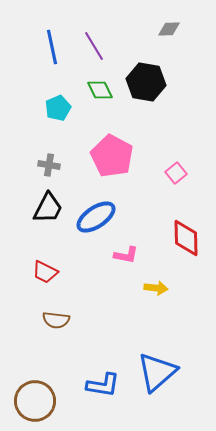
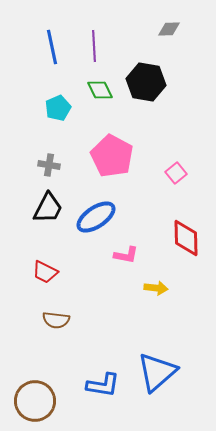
purple line: rotated 28 degrees clockwise
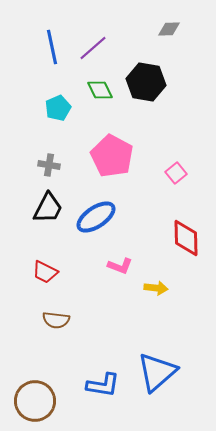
purple line: moved 1 px left, 2 px down; rotated 52 degrees clockwise
pink L-shape: moved 6 px left, 11 px down; rotated 10 degrees clockwise
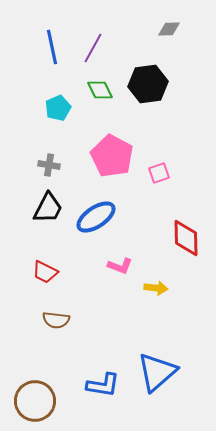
purple line: rotated 20 degrees counterclockwise
black hexagon: moved 2 px right, 2 px down; rotated 18 degrees counterclockwise
pink square: moved 17 px left; rotated 20 degrees clockwise
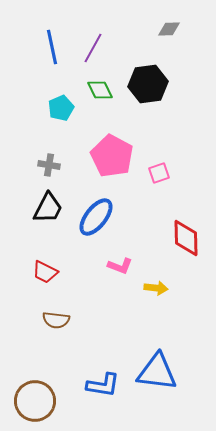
cyan pentagon: moved 3 px right
blue ellipse: rotated 18 degrees counterclockwise
blue triangle: rotated 48 degrees clockwise
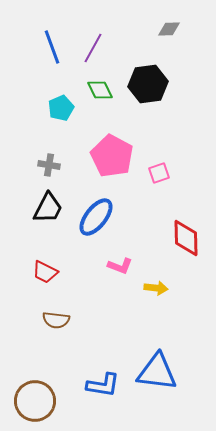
blue line: rotated 8 degrees counterclockwise
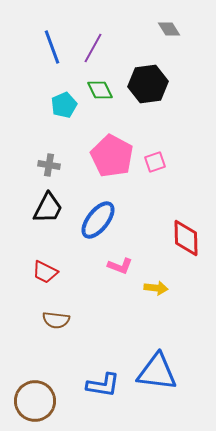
gray diamond: rotated 60 degrees clockwise
cyan pentagon: moved 3 px right, 3 px up
pink square: moved 4 px left, 11 px up
blue ellipse: moved 2 px right, 3 px down
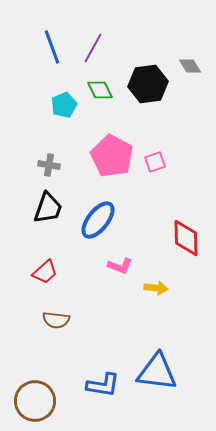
gray diamond: moved 21 px right, 37 px down
black trapezoid: rotated 8 degrees counterclockwise
red trapezoid: rotated 68 degrees counterclockwise
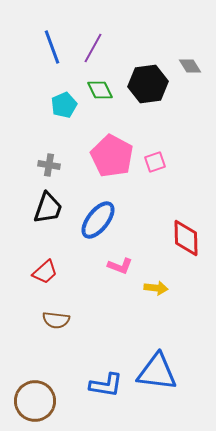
blue L-shape: moved 3 px right
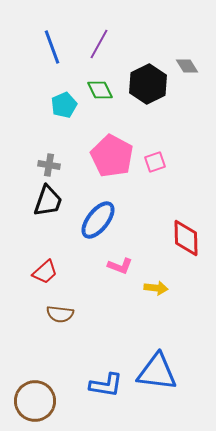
purple line: moved 6 px right, 4 px up
gray diamond: moved 3 px left
black hexagon: rotated 18 degrees counterclockwise
black trapezoid: moved 7 px up
brown semicircle: moved 4 px right, 6 px up
